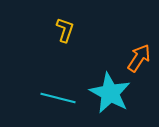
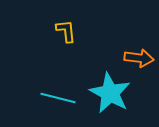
yellow L-shape: moved 1 px right, 1 px down; rotated 25 degrees counterclockwise
orange arrow: rotated 64 degrees clockwise
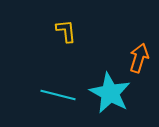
orange arrow: rotated 80 degrees counterclockwise
cyan line: moved 3 px up
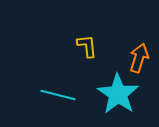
yellow L-shape: moved 21 px right, 15 px down
cyan star: moved 8 px right, 1 px down; rotated 6 degrees clockwise
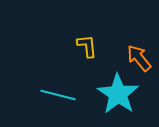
orange arrow: rotated 56 degrees counterclockwise
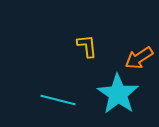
orange arrow: rotated 84 degrees counterclockwise
cyan line: moved 5 px down
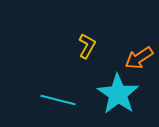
yellow L-shape: rotated 35 degrees clockwise
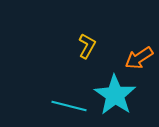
cyan star: moved 3 px left, 1 px down
cyan line: moved 11 px right, 6 px down
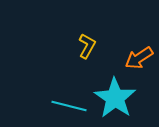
cyan star: moved 3 px down
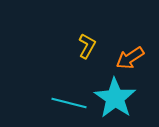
orange arrow: moved 9 px left
cyan line: moved 3 px up
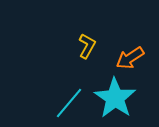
cyan line: rotated 64 degrees counterclockwise
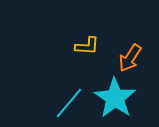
yellow L-shape: rotated 65 degrees clockwise
orange arrow: rotated 24 degrees counterclockwise
